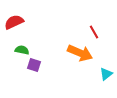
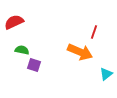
red line: rotated 48 degrees clockwise
orange arrow: moved 1 px up
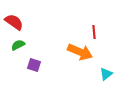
red semicircle: rotated 60 degrees clockwise
red line: rotated 24 degrees counterclockwise
green semicircle: moved 4 px left, 5 px up; rotated 40 degrees counterclockwise
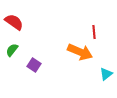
green semicircle: moved 6 px left, 5 px down; rotated 24 degrees counterclockwise
purple square: rotated 16 degrees clockwise
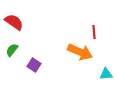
cyan triangle: rotated 32 degrees clockwise
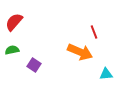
red semicircle: rotated 84 degrees counterclockwise
red line: rotated 16 degrees counterclockwise
green semicircle: rotated 40 degrees clockwise
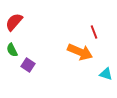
green semicircle: rotated 104 degrees counterclockwise
purple square: moved 6 px left
cyan triangle: rotated 24 degrees clockwise
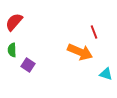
green semicircle: rotated 24 degrees clockwise
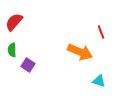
red line: moved 7 px right
cyan triangle: moved 7 px left, 7 px down
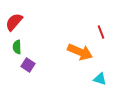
green semicircle: moved 5 px right, 3 px up
cyan triangle: moved 1 px right, 2 px up
